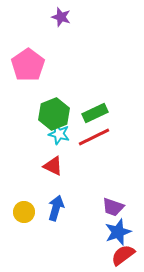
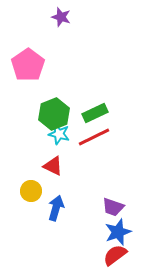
yellow circle: moved 7 px right, 21 px up
red semicircle: moved 8 px left
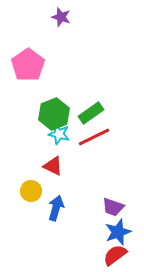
green rectangle: moved 4 px left; rotated 10 degrees counterclockwise
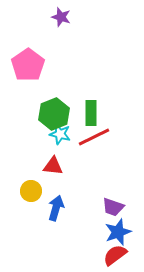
green rectangle: rotated 55 degrees counterclockwise
cyan star: moved 1 px right
red triangle: rotated 20 degrees counterclockwise
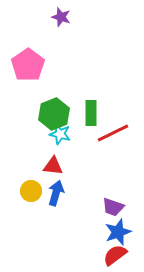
red line: moved 19 px right, 4 px up
blue arrow: moved 15 px up
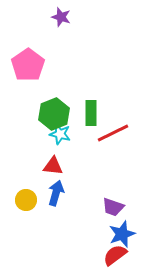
yellow circle: moved 5 px left, 9 px down
blue star: moved 4 px right, 2 px down
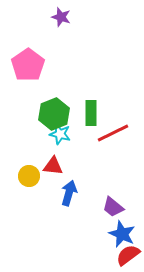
blue arrow: moved 13 px right
yellow circle: moved 3 px right, 24 px up
purple trapezoid: rotated 20 degrees clockwise
blue star: rotated 28 degrees counterclockwise
red semicircle: moved 13 px right
